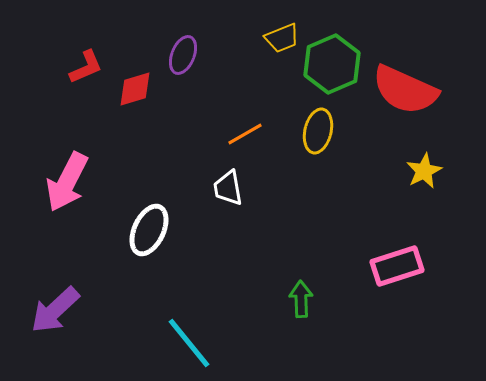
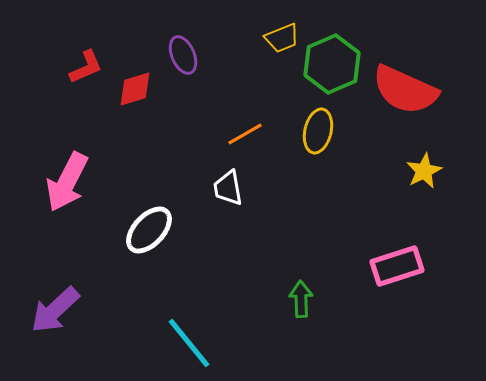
purple ellipse: rotated 45 degrees counterclockwise
white ellipse: rotated 18 degrees clockwise
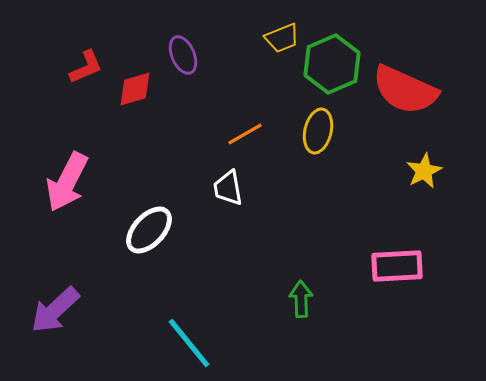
pink rectangle: rotated 15 degrees clockwise
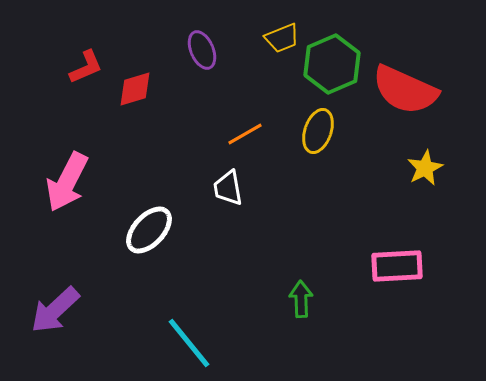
purple ellipse: moved 19 px right, 5 px up
yellow ellipse: rotated 6 degrees clockwise
yellow star: moved 1 px right, 3 px up
